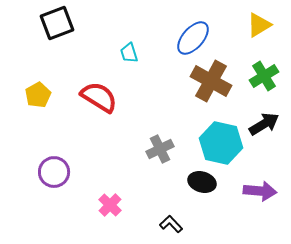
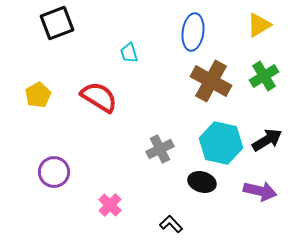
blue ellipse: moved 6 px up; rotated 33 degrees counterclockwise
black arrow: moved 3 px right, 16 px down
purple arrow: rotated 8 degrees clockwise
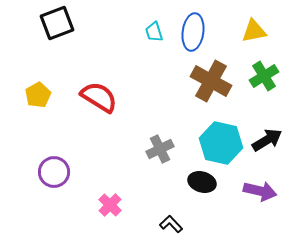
yellow triangle: moved 5 px left, 6 px down; rotated 20 degrees clockwise
cyan trapezoid: moved 25 px right, 21 px up
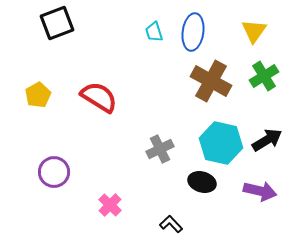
yellow triangle: rotated 44 degrees counterclockwise
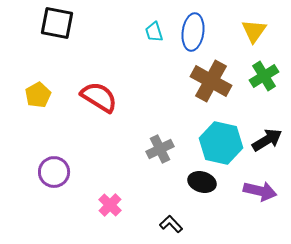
black square: rotated 32 degrees clockwise
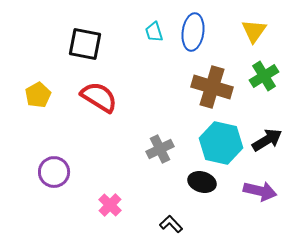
black square: moved 28 px right, 21 px down
brown cross: moved 1 px right, 6 px down; rotated 12 degrees counterclockwise
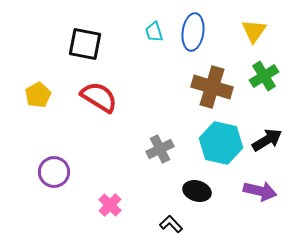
black ellipse: moved 5 px left, 9 px down
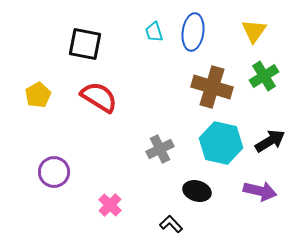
black arrow: moved 3 px right, 1 px down
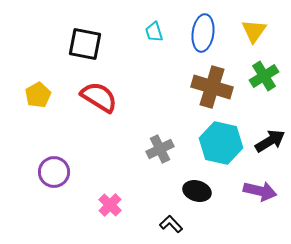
blue ellipse: moved 10 px right, 1 px down
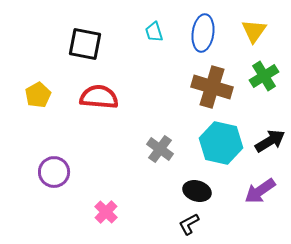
red semicircle: rotated 27 degrees counterclockwise
gray cross: rotated 28 degrees counterclockwise
purple arrow: rotated 132 degrees clockwise
pink cross: moved 4 px left, 7 px down
black L-shape: moved 18 px right; rotated 75 degrees counterclockwise
